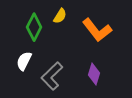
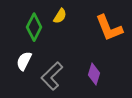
orange L-shape: moved 12 px right, 2 px up; rotated 16 degrees clockwise
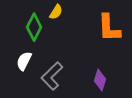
yellow semicircle: moved 4 px left, 4 px up
orange L-shape: rotated 20 degrees clockwise
purple diamond: moved 6 px right, 6 px down
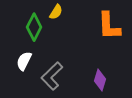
orange L-shape: moved 2 px up
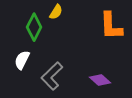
orange L-shape: moved 2 px right
white semicircle: moved 2 px left, 1 px up
purple diamond: rotated 65 degrees counterclockwise
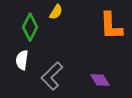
green diamond: moved 4 px left
white semicircle: rotated 18 degrees counterclockwise
purple diamond: rotated 15 degrees clockwise
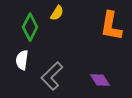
yellow semicircle: moved 1 px right, 1 px down
orange L-shape: rotated 12 degrees clockwise
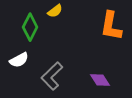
yellow semicircle: moved 2 px left, 2 px up; rotated 21 degrees clockwise
white semicircle: moved 3 px left; rotated 126 degrees counterclockwise
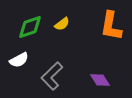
yellow semicircle: moved 7 px right, 13 px down
green diamond: rotated 44 degrees clockwise
